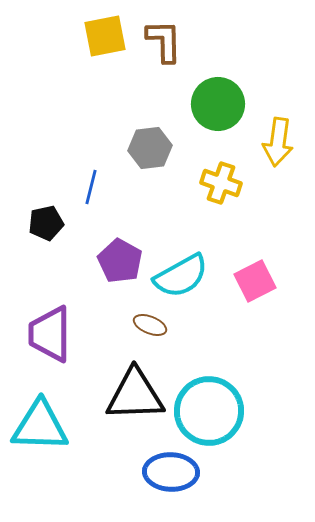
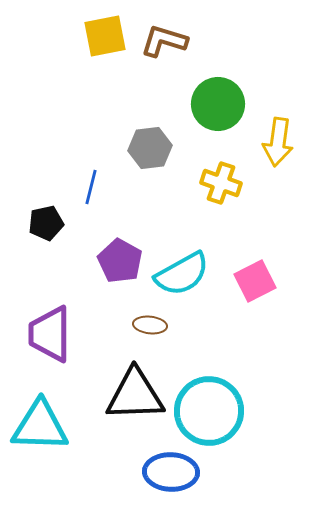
brown L-shape: rotated 72 degrees counterclockwise
cyan semicircle: moved 1 px right, 2 px up
brown ellipse: rotated 16 degrees counterclockwise
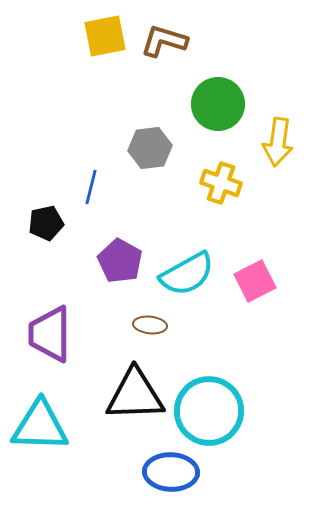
cyan semicircle: moved 5 px right
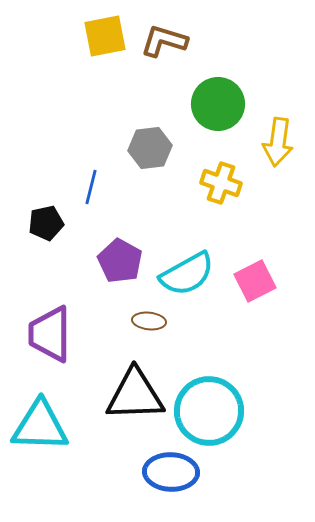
brown ellipse: moved 1 px left, 4 px up
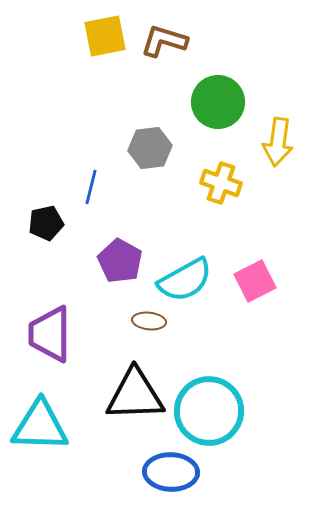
green circle: moved 2 px up
cyan semicircle: moved 2 px left, 6 px down
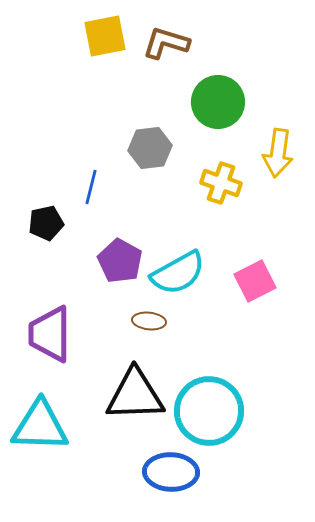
brown L-shape: moved 2 px right, 2 px down
yellow arrow: moved 11 px down
cyan semicircle: moved 7 px left, 7 px up
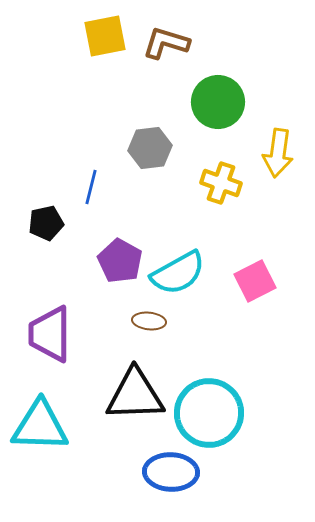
cyan circle: moved 2 px down
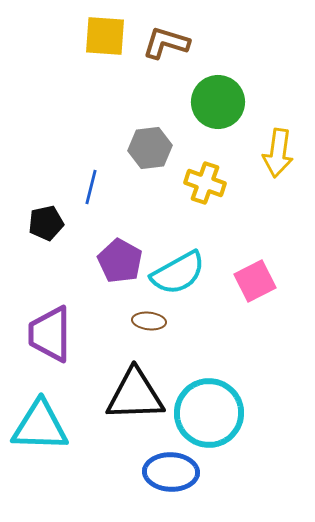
yellow square: rotated 15 degrees clockwise
yellow cross: moved 16 px left
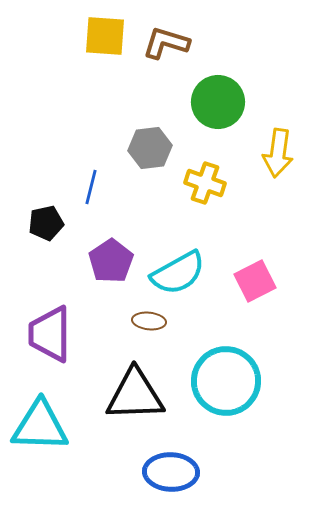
purple pentagon: moved 9 px left; rotated 9 degrees clockwise
cyan circle: moved 17 px right, 32 px up
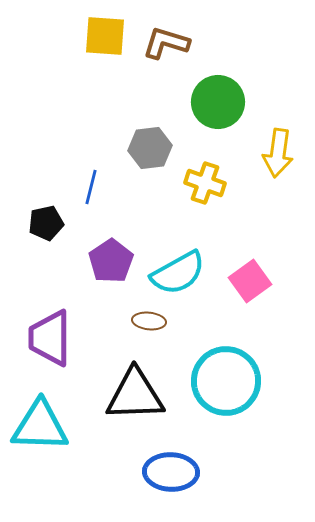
pink square: moved 5 px left; rotated 9 degrees counterclockwise
purple trapezoid: moved 4 px down
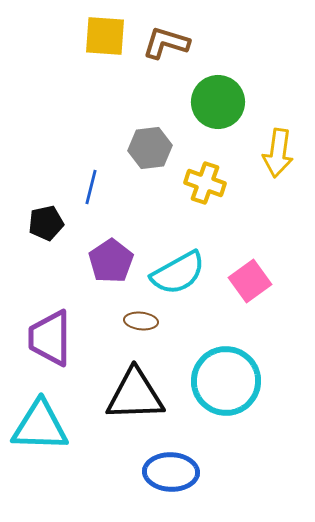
brown ellipse: moved 8 px left
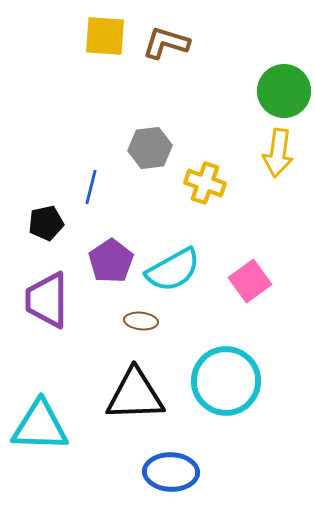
green circle: moved 66 px right, 11 px up
cyan semicircle: moved 5 px left, 3 px up
purple trapezoid: moved 3 px left, 38 px up
